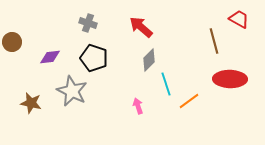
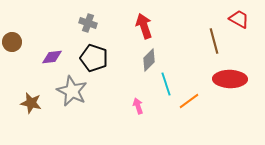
red arrow: moved 3 px right, 1 px up; rotated 30 degrees clockwise
purple diamond: moved 2 px right
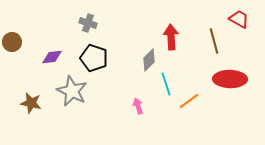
red arrow: moved 27 px right, 11 px down; rotated 15 degrees clockwise
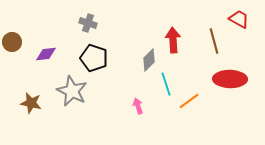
red arrow: moved 2 px right, 3 px down
purple diamond: moved 6 px left, 3 px up
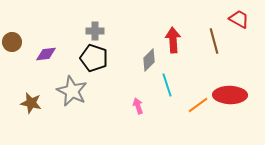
gray cross: moved 7 px right, 8 px down; rotated 18 degrees counterclockwise
red ellipse: moved 16 px down
cyan line: moved 1 px right, 1 px down
orange line: moved 9 px right, 4 px down
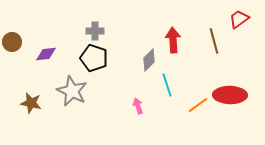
red trapezoid: rotated 65 degrees counterclockwise
